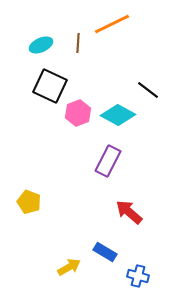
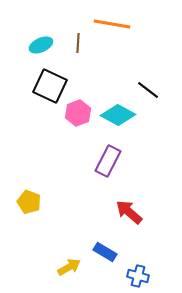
orange line: rotated 36 degrees clockwise
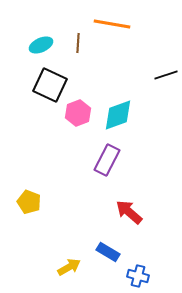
black square: moved 1 px up
black line: moved 18 px right, 15 px up; rotated 55 degrees counterclockwise
cyan diamond: rotated 48 degrees counterclockwise
purple rectangle: moved 1 px left, 1 px up
blue rectangle: moved 3 px right
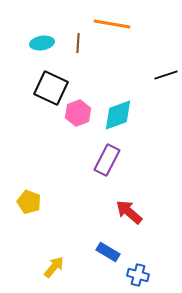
cyan ellipse: moved 1 px right, 2 px up; rotated 15 degrees clockwise
black square: moved 1 px right, 3 px down
yellow arrow: moved 15 px left; rotated 20 degrees counterclockwise
blue cross: moved 1 px up
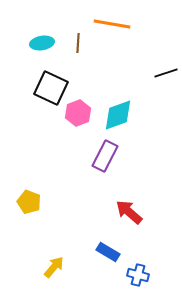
black line: moved 2 px up
purple rectangle: moved 2 px left, 4 px up
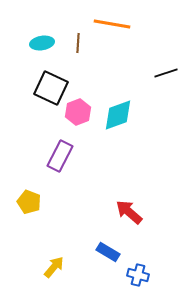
pink hexagon: moved 1 px up
purple rectangle: moved 45 px left
